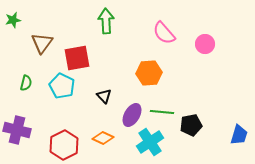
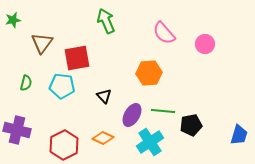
green arrow: rotated 20 degrees counterclockwise
cyan pentagon: rotated 20 degrees counterclockwise
green line: moved 1 px right, 1 px up
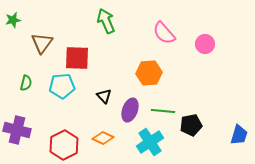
red square: rotated 12 degrees clockwise
cyan pentagon: rotated 10 degrees counterclockwise
purple ellipse: moved 2 px left, 5 px up; rotated 10 degrees counterclockwise
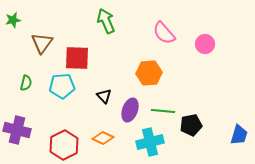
cyan cross: rotated 20 degrees clockwise
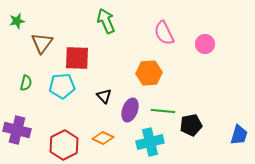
green star: moved 4 px right, 1 px down
pink semicircle: rotated 15 degrees clockwise
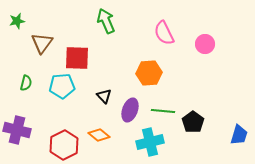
black pentagon: moved 2 px right, 3 px up; rotated 25 degrees counterclockwise
orange diamond: moved 4 px left, 3 px up; rotated 15 degrees clockwise
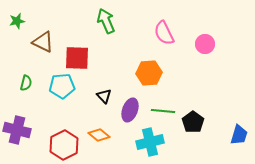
brown triangle: moved 1 px right, 1 px up; rotated 40 degrees counterclockwise
